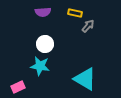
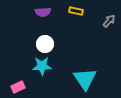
yellow rectangle: moved 1 px right, 2 px up
gray arrow: moved 21 px right, 5 px up
cyan star: moved 2 px right; rotated 12 degrees counterclockwise
cyan triangle: rotated 25 degrees clockwise
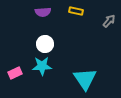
pink rectangle: moved 3 px left, 14 px up
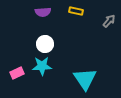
pink rectangle: moved 2 px right
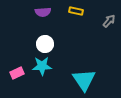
cyan triangle: moved 1 px left, 1 px down
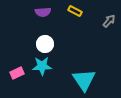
yellow rectangle: moved 1 px left; rotated 16 degrees clockwise
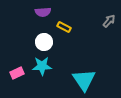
yellow rectangle: moved 11 px left, 16 px down
white circle: moved 1 px left, 2 px up
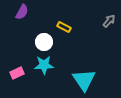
purple semicircle: moved 21 px left; rotated 56 degrees counterclockwise
cyan star: moved 2 px right, 1 px up
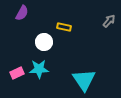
purple semicircle: moved 1 px down
yellow rectangle: rotated 16 degrees counterclockwise
cyan star: moved 5 px left, 4 px down
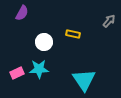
yellow rectangle: moved 9 px right, 7 px down
